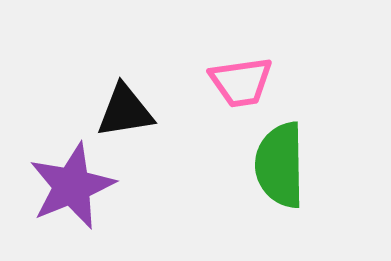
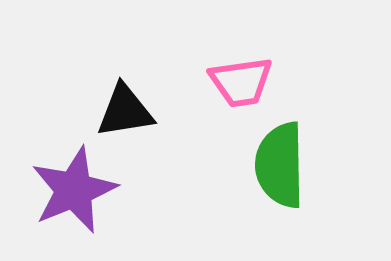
purple star: moved 2 px right, 4 px down
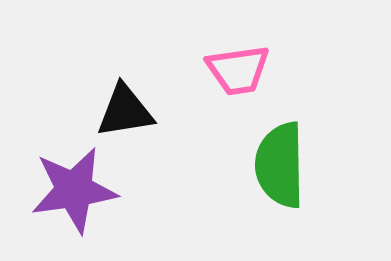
pink trapezoid: moved 3 px left, 12 px up
purple star: rotated 14 degrees clockwise
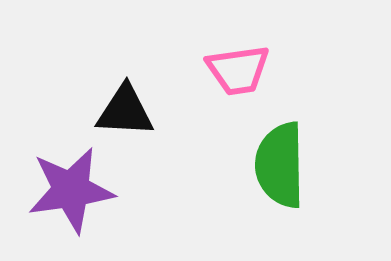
black triangle: rotated 12 degrees clockwise
purple star: moved 3 px left
